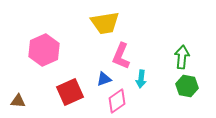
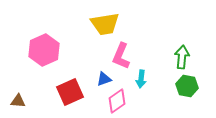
yellow trapezoid: moved 1 px down
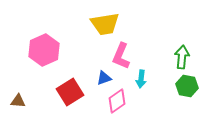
blue triangle: moved 1 px up
red square: rotated 8 degrees counterclockwise
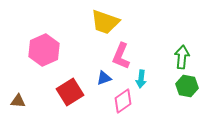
yellow trapezoid: moved 2 px up; rotated 28 degrees clockwise
pink diamond: moved 6 px right
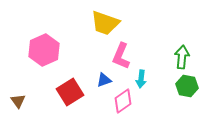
yellow trapezoid: moved 1 px down
blue triangle: moved 2 px down
brown triangle: rotated 49 degrees clockwise
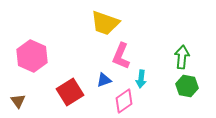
pink hexagon: moved 12 px left, 6 px down; rotated 12 degrees counterclockwise
pink diamond: moved 1 px right
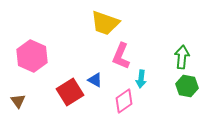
blue triangle: moved 9 px left; rotated 49 degrees clockwise
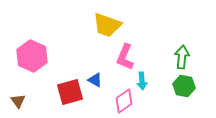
yellow trapezoid: moved 2 px right, 2 px down
pink L-shape: moved 4 px right, 1 px down
cyan arrow: moved 1 px right, 2 px down; rotated 12 degrees counterclockwise
green hexagon: moved 3 px left
red square: rotated 16 degrees clockwise
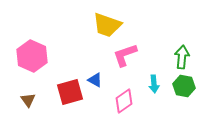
pink L-shape: moved 2 px up; rotated 48 degrees clockwise
cyan arrow: moved 12 px right, 3 px down
brown triangle: moved 10 px right, 1 px up
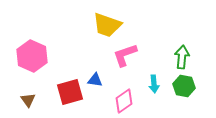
blue triangle: rotated 21 degrees counterclockwise
